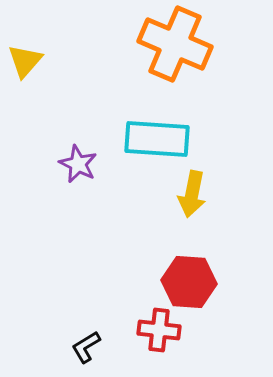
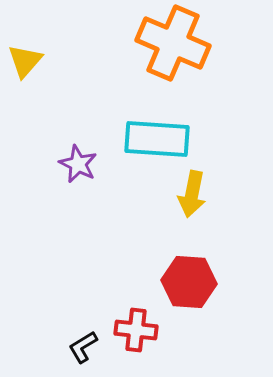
orange cross: moved 2 px left, 1 px up
red cross: moved 23 px left
black L-shape: moved 3 px left
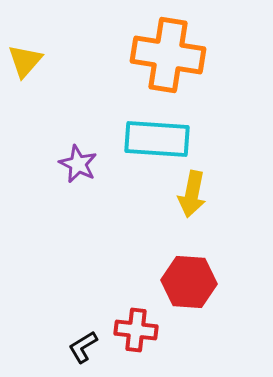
orange cross: moved 5 px left, 12 px down; rotated 14 degrees counterclockwise
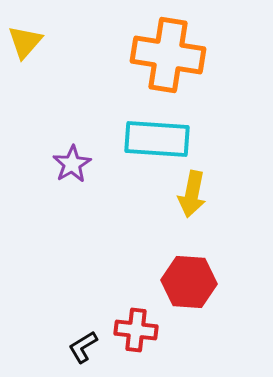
yellow triangle: moved 19 px up
purple star: moved 6 px left; rotated 15 degrees clockwise
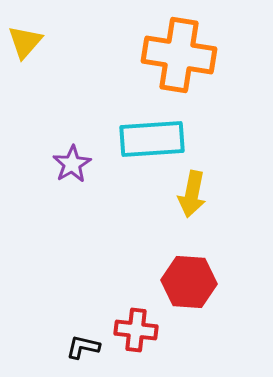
orange cross: moved 11 px right
cyan rectangle: moved 5 px left; rotated 8 degrees counterclockwise
black L-shape: rotated 44 degrees clockwise
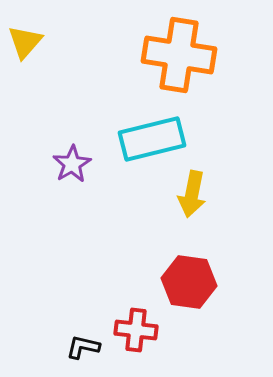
cyan rectangle: rotated 10 degrees counterclockwise
red hexagon: rotated 4 degrees clockwise
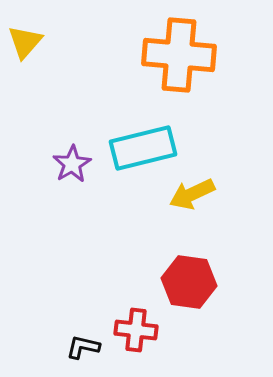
orange cross: rotated 4 degrees counterclockwise
cyan rectangle: moved 9 px left, 9 px down
yellow arrow: rotated 54 degrees clockwise
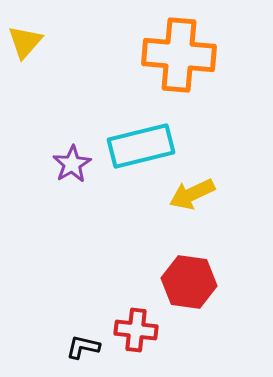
cyan rectangle: moved 2 px left, 2 px up
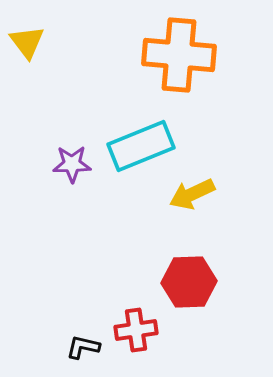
yellow triangle: moved 2 px right; rotated 18 degrees counterclockwise
cyan rectangle: rotated 8 degrees counterclockwise
purple star: rotated 30 degrees clockwise
red hexagon: rotated 10 degrees counterclockwise
red cross: rotated 15 degrees counterclockwise
